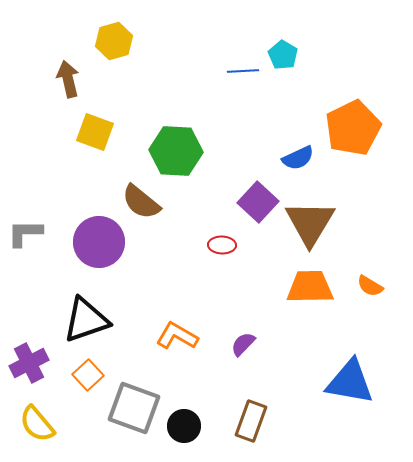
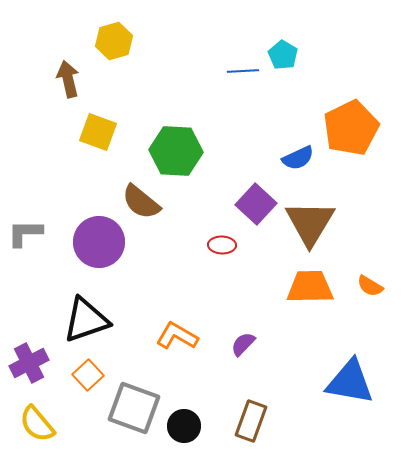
orange pentagon: moved 2 px left
yellow square: moved 3 px right
purple square: moved 2 px left, 2 px down
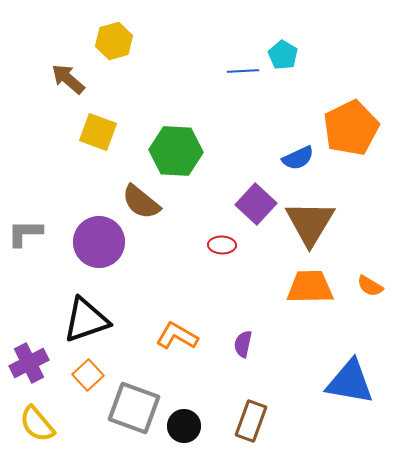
brown arrow: rotated 36 degrees counterclockwise
purple semicircle: rotated 32 degrees counterclockwise
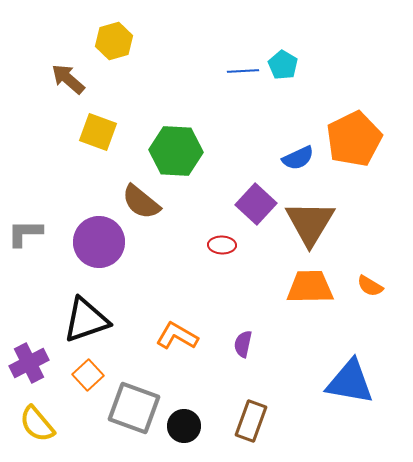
cyan pentagon: moved 10 px down
orange pentagon: moved 3 px right, 11 px down
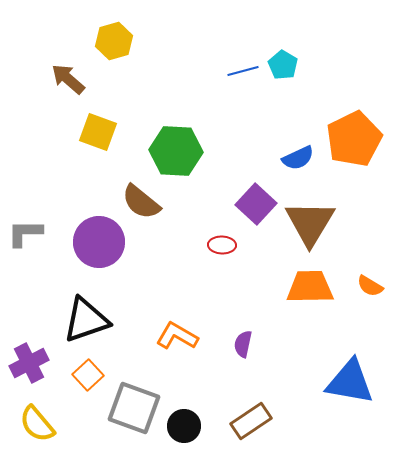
blue line: rotated 12 degrees counterclockwise
brown rectangle: rotated 36 degrees clockwise
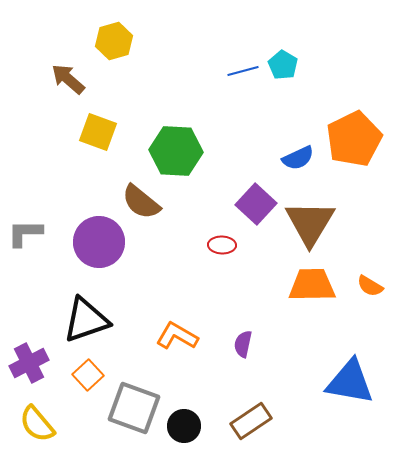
orange trapezoid: moved 2 px right, 2 px up
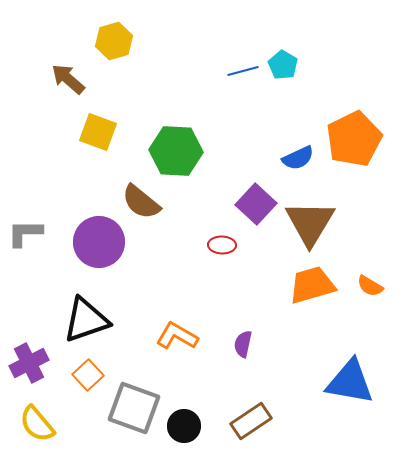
orange trapezoid: rotated 15 degrees counterclockwise
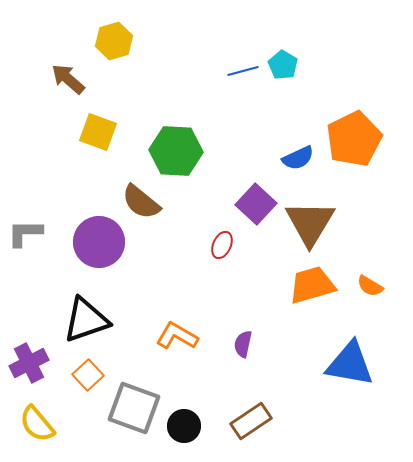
red ellipse: rotated 68 degrees counterclockwise
blue triangle: moved 18 px up
